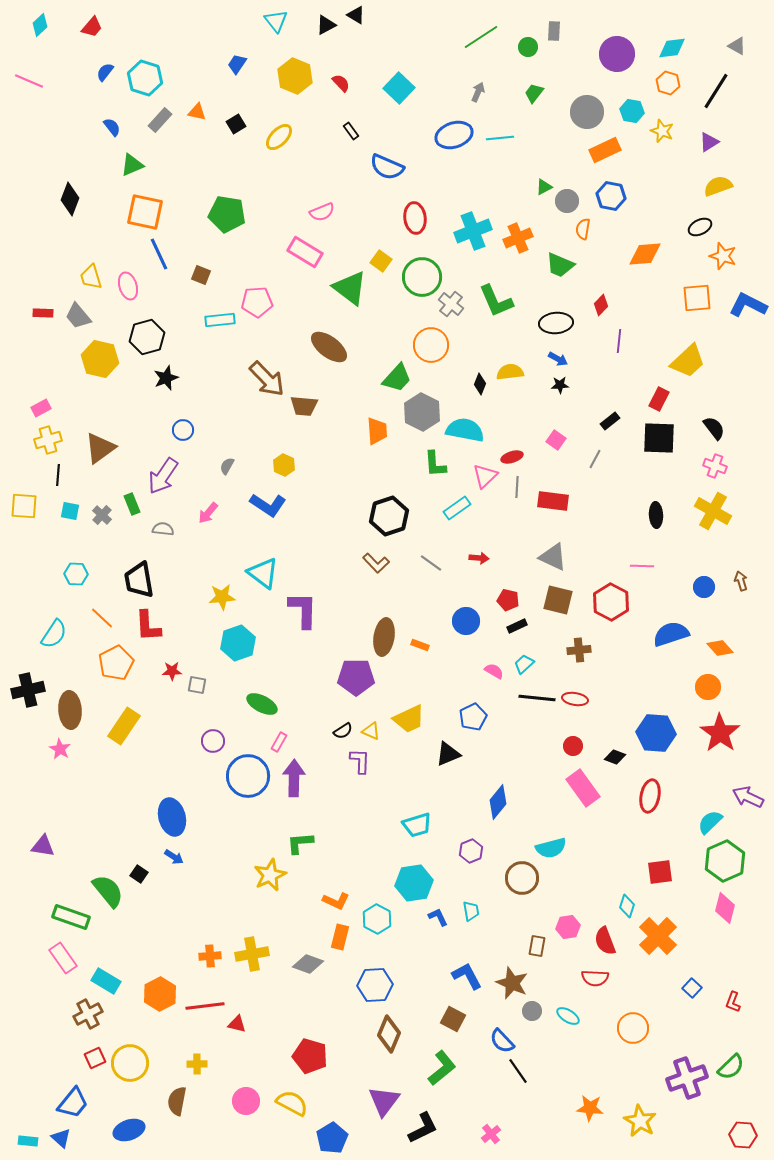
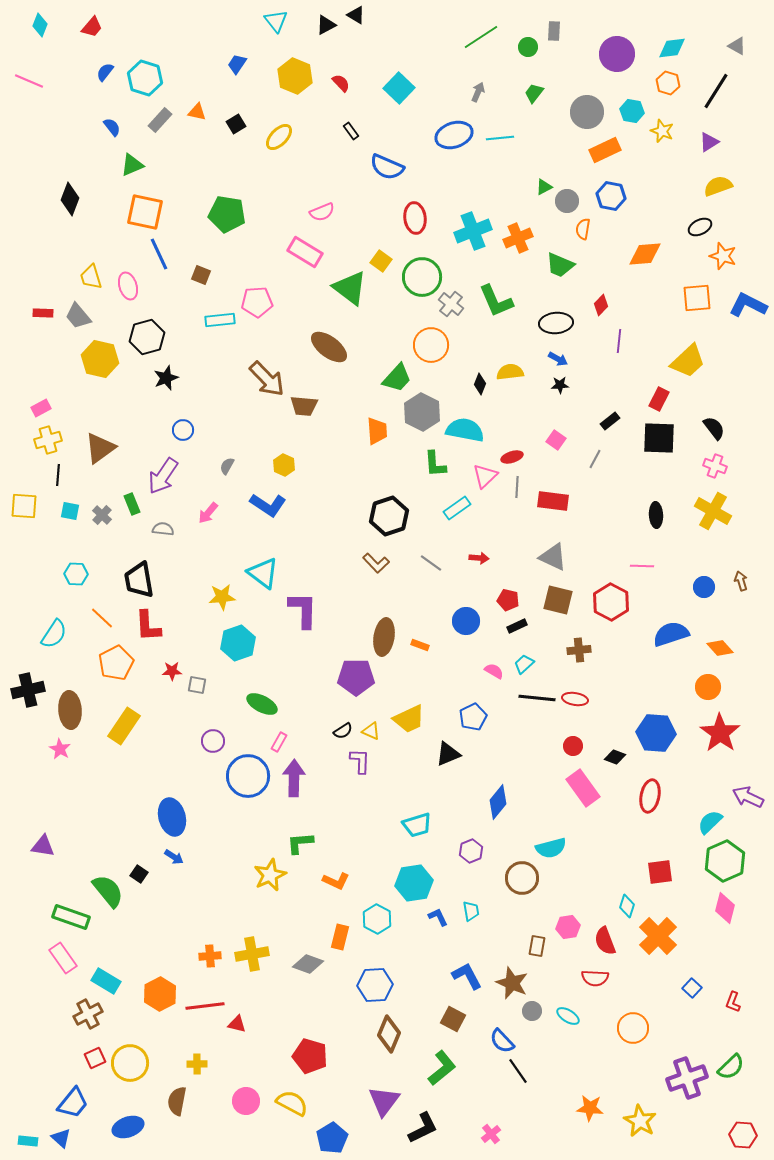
cyan diamond at (40, 25): rotated 25 degrees counterclockwise
orange L-shape at (336, 901): moved 20 px up
blue ellipse at (129, 1130): moved 1 px left, 3 px up
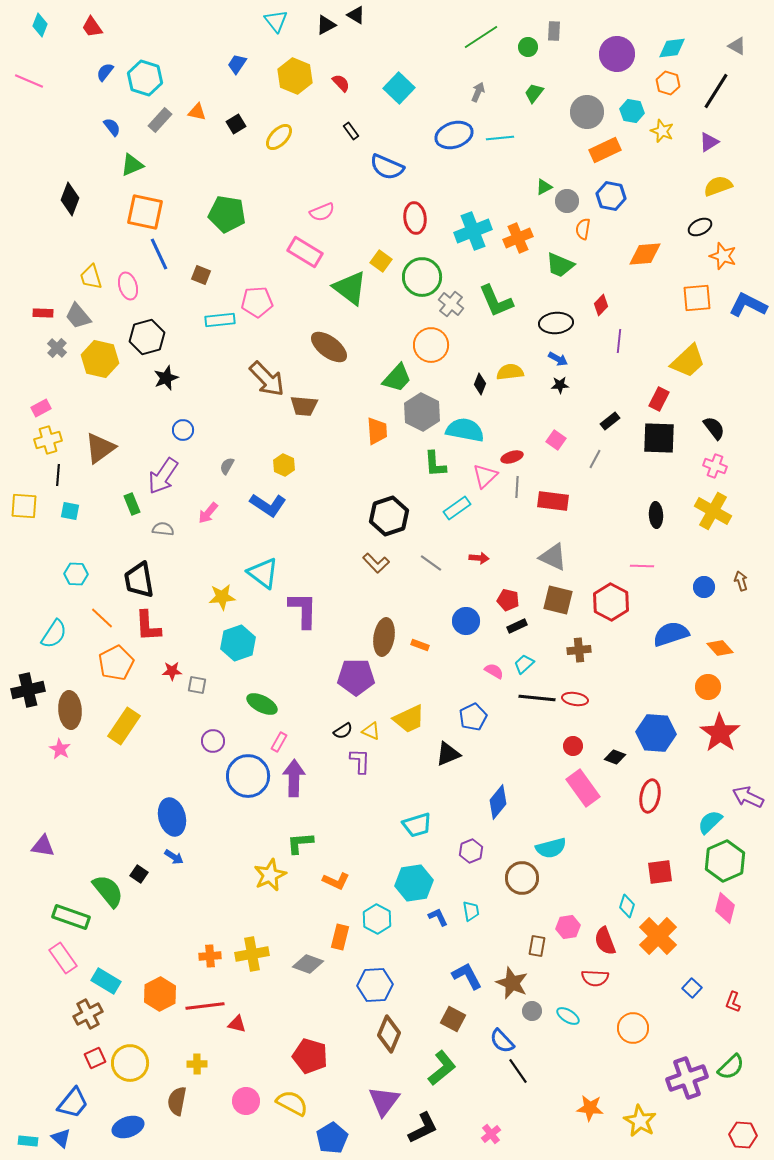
red trapezoid at (92, 27): rotated 105 degrees clockwise
gray cross at (102, 515): moved 45 px left, 167 px up
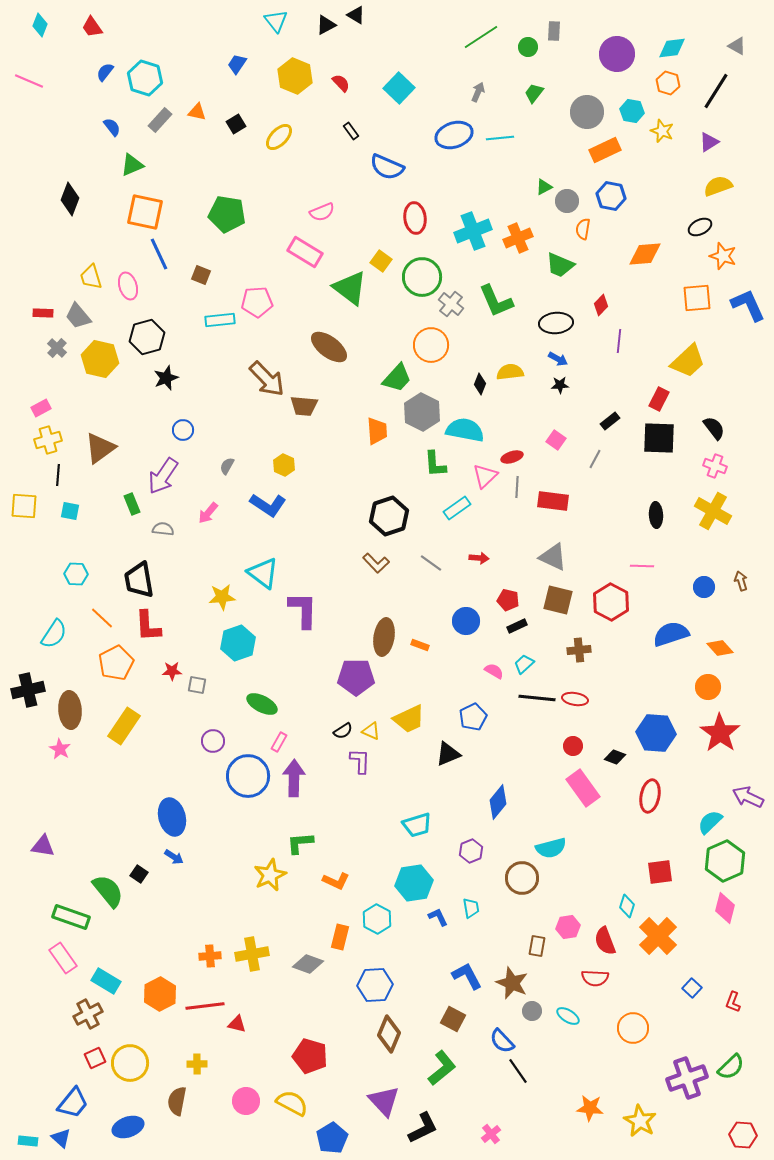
blue L-shape at (748, 305): rotated 39 degrees clockwise
cyan trapezoid at (471, 911): moved 3 px up
purple triangle at (384, 1101): rotated 20 degrees counterclockwise
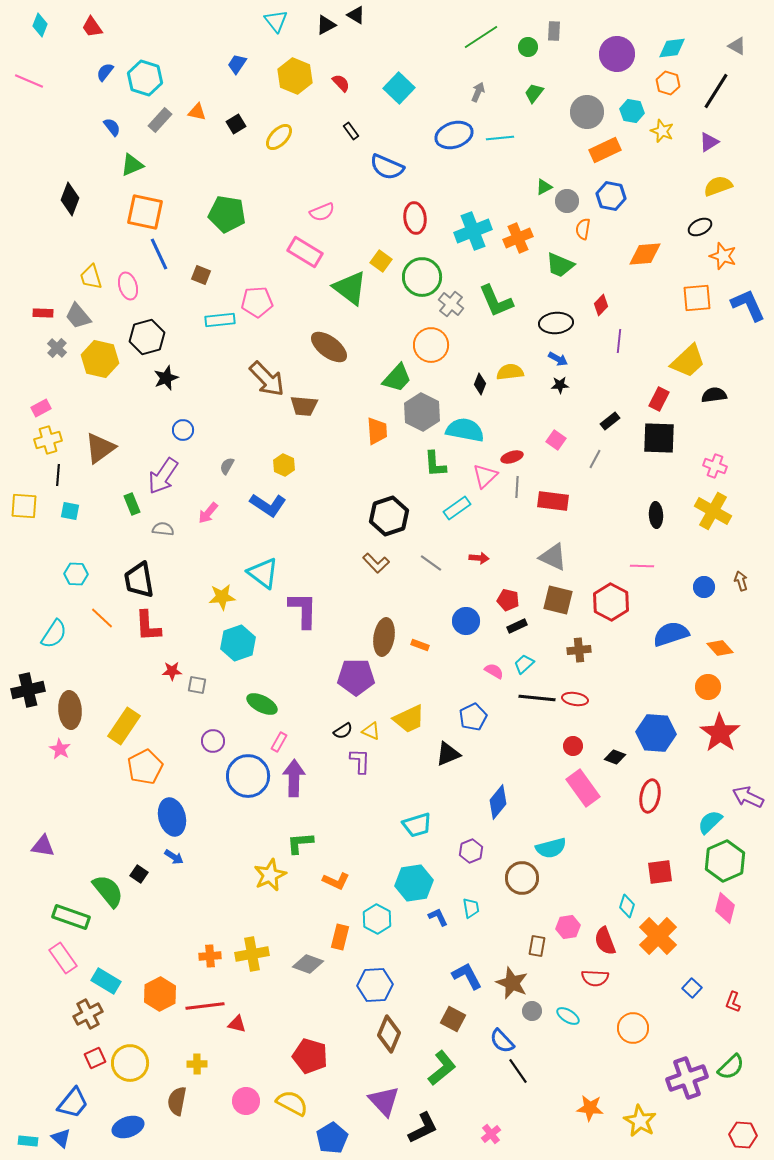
black semicircle at (714, 428): moved 33 px up; rotated 60 degrees counterclockwise
orange pentagon at (116, 663): moved 29 px right, 104 px down
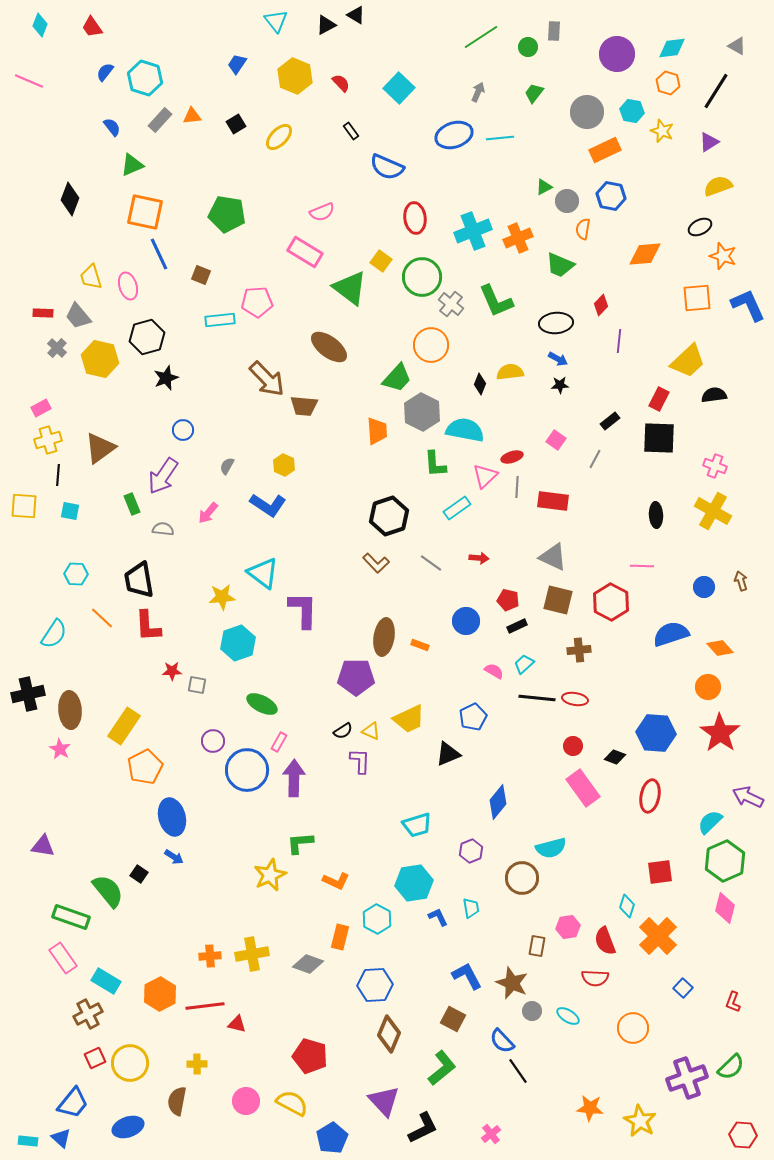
orange triangle at (197, 112): moved 5 px left, 4 px down; rotated 18 degrees counterclockwise
black cross at (28, 690): moved 4 px down
blue circle at (248, 776): moved 1 px left, 6 px up
blue square at (692, 988): moved 9 px left
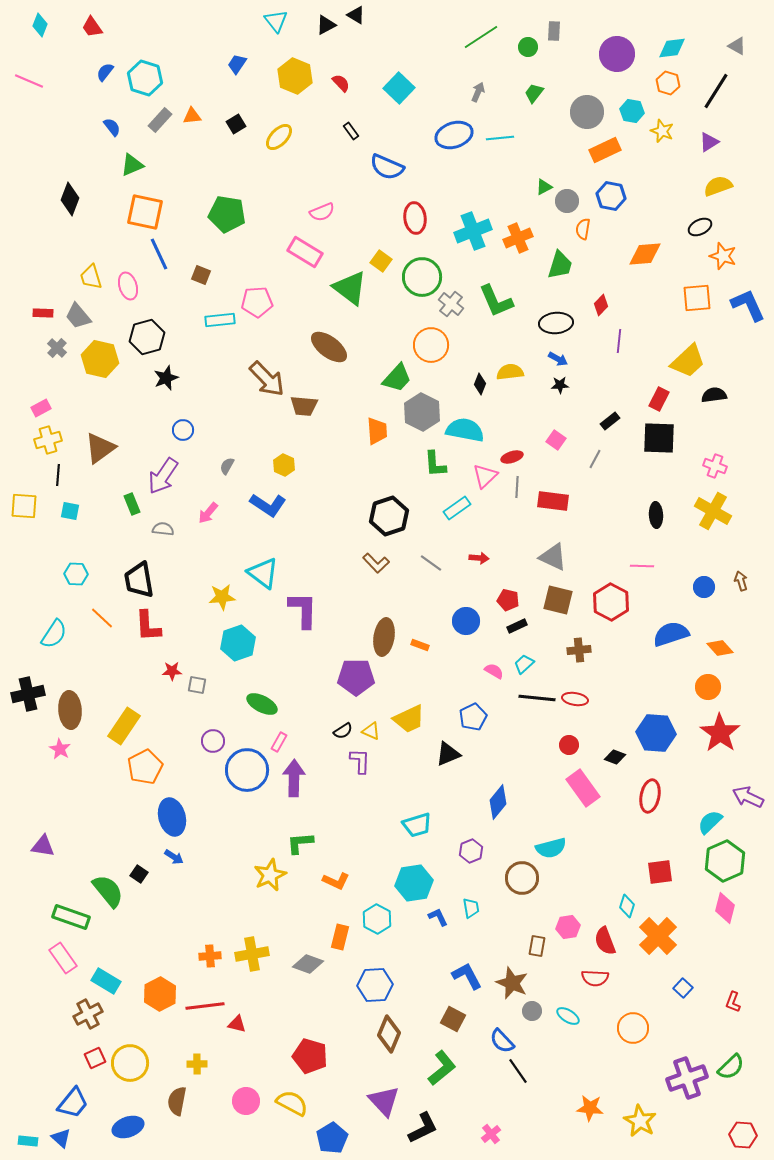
green trapezoid at (560, 265): rotated 96 degrees counterclockwise
red circle at (573, 746): moved 4 px left, 1 px up
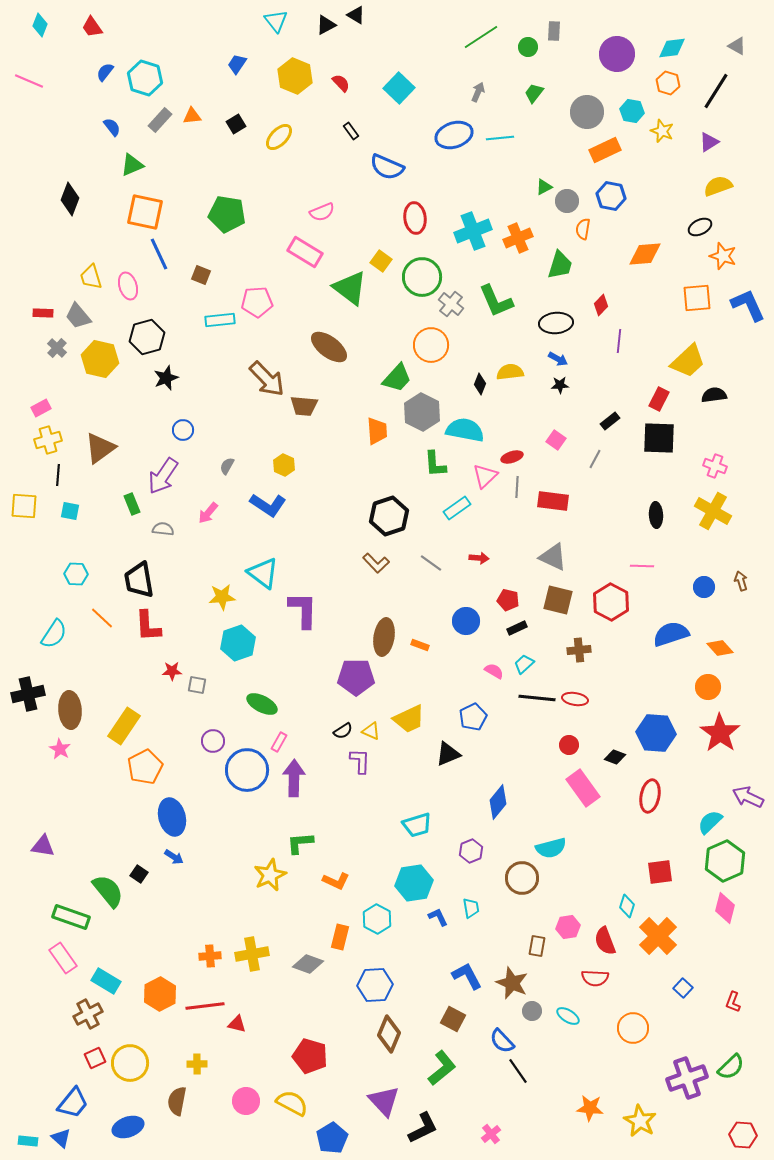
black rectangle at (517, 626): moved 2 px down
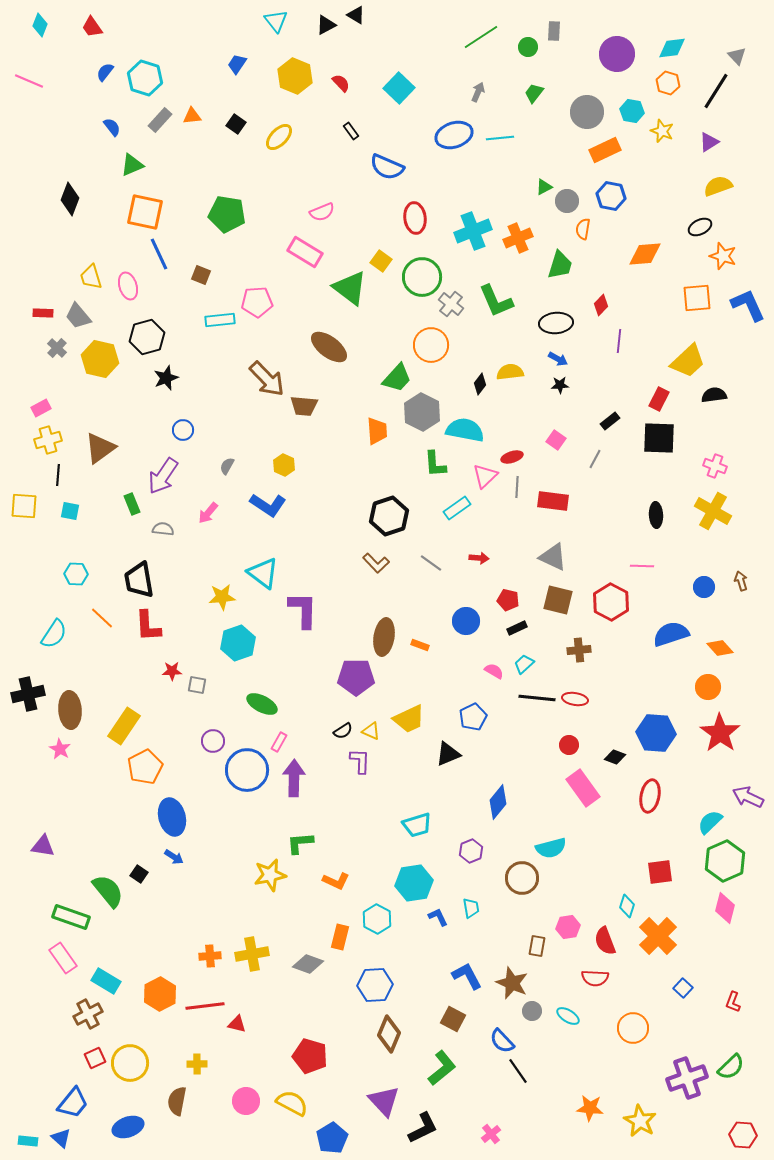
gray triangle at (737, 46): moved 10 px down; rotated 18 degrees clockwise
black square at (236, 124): rotated 24 degrees counterclockwise
black diamond at (480, 384): rotated 15 degrees clockwise
yellow star at (270, 875): rotated 12 degrees clockwise
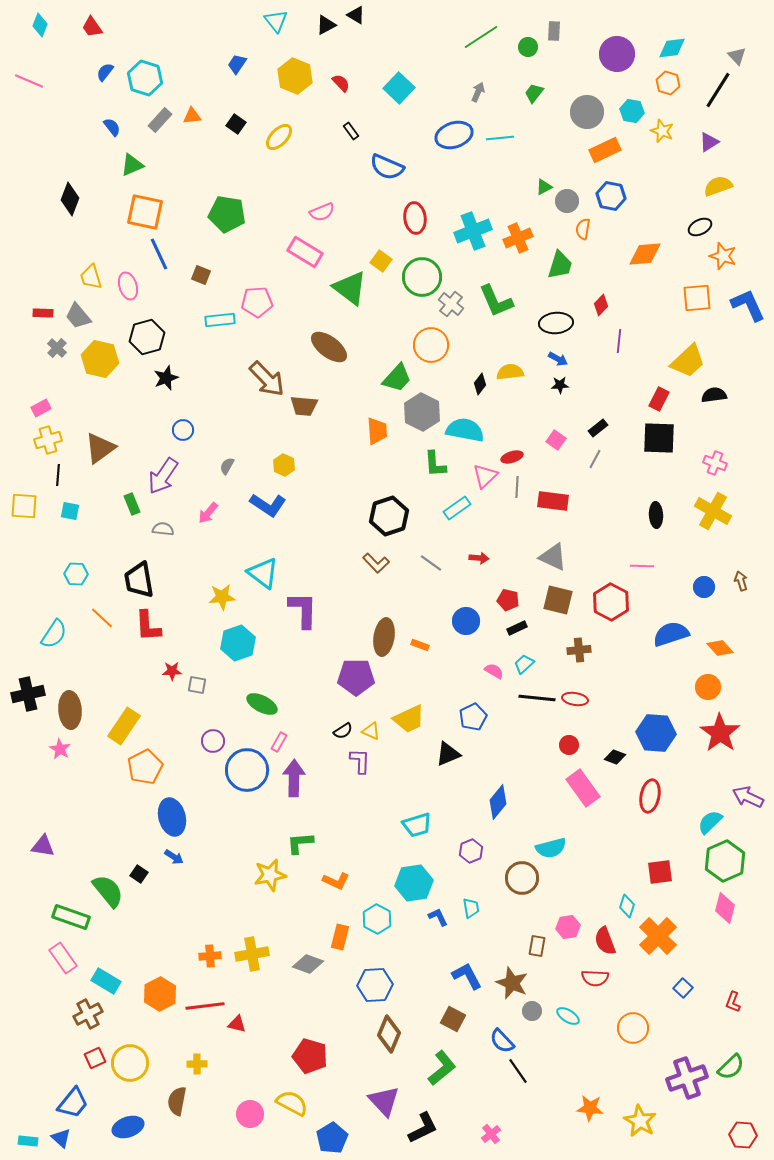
black line at (716, 91): moved 2 px right, 1 px up
black rectangle at (610, 421): moved 12 px left, 7 px down
pink cross at (715, 466): moved 3 px up
pink circle at (246, 1101): moved 4 px right, 13 px down
